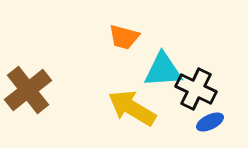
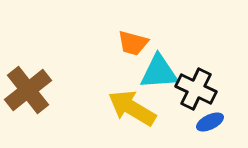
orange trapezoid: moved 9 px right, 6 px down
cyan triangle: moved 4 px left, 2 px down
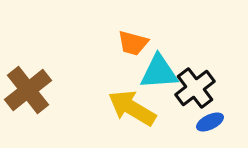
black cross: moved 1 px left, 1 px up; rotated 27 degrees clockwise
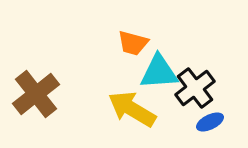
brown cross: moved 8 px right, 4 px down
yellow arrow: moved 1 px down
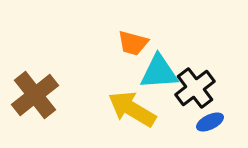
brown cross: moved 1 px left, 1 px down
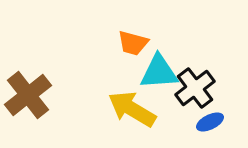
brown cross: moved 7 px left
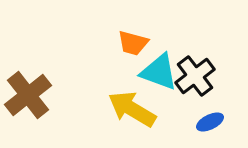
cyan triangle: rotated 24 degrees clockwise
black cross: moved 12 px up
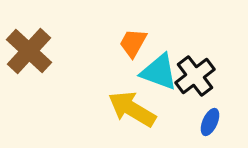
orange trapezoid: rotated 104 degrees clockwise
brown cross: moved 1 px right, 44 px up; rotated 9 degrees counterclockwise
blue ellipse: rotated 40 degrees counterclockwise
